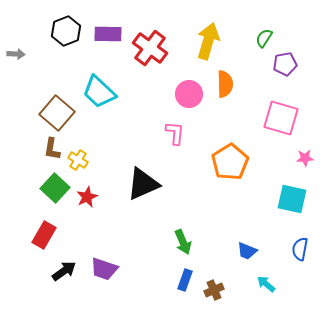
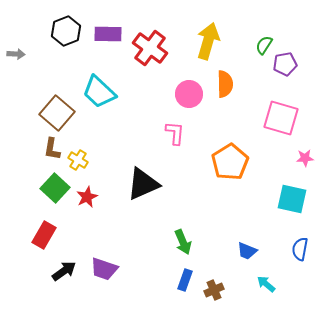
green semicircle: moved 7 px down
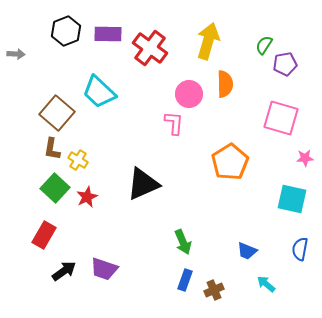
pink L-shape: moved 1 px left, 10 px up
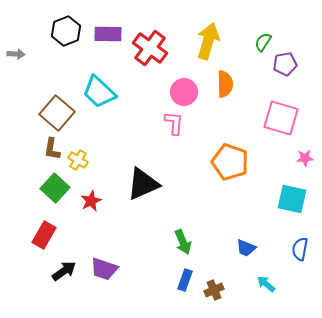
green semicircle: moved 1 px left, 3 px up
pink circle: moved 5 px left, 2 px up
orange pentagon: rotated 21 degrees counterclockwise
red star: moved 4 px right, 4 px down
blue trapezoid: moved 1 px left, 3 px up
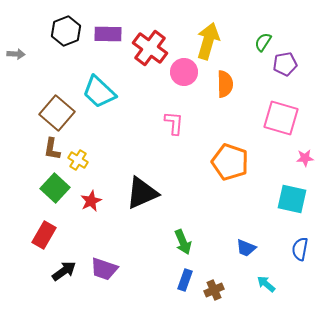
pink circle: moved 20 px up
black triangle: moved 1 px left, 9 px down
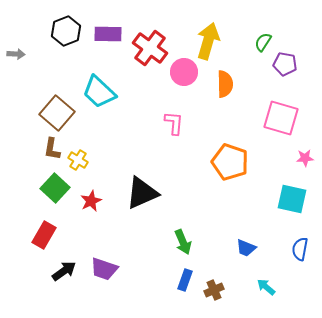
purple pentagon: rotated 20 degrees clockwise
cyan arrow: moved 3 px down
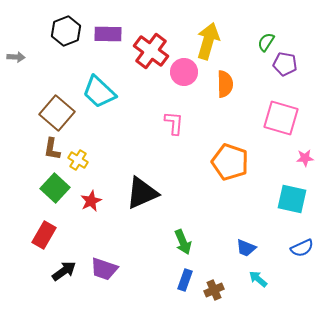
green semicircle: moved 3 px right
red cross: moved 1 px right, 3 px down
gray arrow: moved 3 px down
blue semicircle: moved 2 px right, 1 px up; rotated 125 degrees counterclockwise
cyan arrow: moved 8 px left, 8 px up
